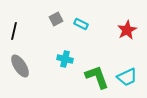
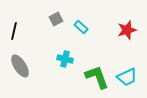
cyan rectangle: moved 3 px down; rotated 16 degrees clockwise
red star: rotated 12 degrees clockwise
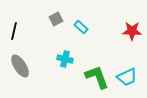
red star: moved 5 px right, 1 px down; rotated 18 degrees clockwise
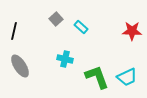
gray square: rotated 16 degrees counterclockwise
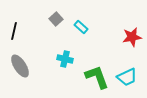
red star: moved 6 px down; rotated 12 degrees counterclockwise
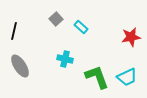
red star: moved 1 px left
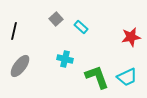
gray ellipse: rotated 70 degrees clockwise
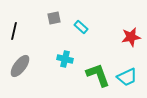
gray square: moved 2 px left, 1 px up; rotated 32 degrees clockwise
green L-shape: moved 1 px right, 2 px up
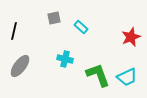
red star: rotated 12 degrees counterclockwise
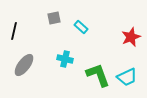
gray ellipse: moved 4 px right, 1 px up
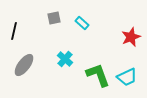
cyan rectangle: moved 1 px right, 4 px up
cyan cross: rotated 28 degrees clockwise
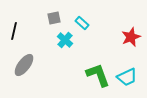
cyan cross: moved 19 px up
